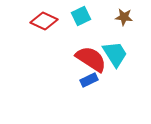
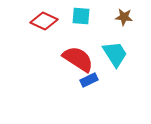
cyan square: rotated 30 degrees clockwise
red semicircle: moved 13 px left
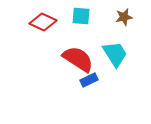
brown star: rotated 18 degrees counterclockwise
red diamond: moved 1 px left, 1 px down
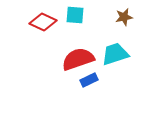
cyan square: moved 6 px left, 1 px up
cyan trapezoid: rotated 76 degrees counterclockwise
red semicircle: rotated 52 degrees counterclockwise
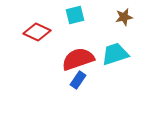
cyan square: rotated 18 degrees counterclockwise
red diamond: moved 6 px left, 10 px down
blue rectangle: moved 11 px left; rotated 30 degrees counterclockwise
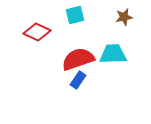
cyan trapezoid: moved 2 px left; rotated 16 degrees clockwise
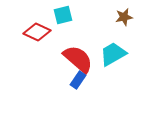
cyan square: moved 12 px left
cyan trapezoid: rotated 28 degrees counterclockwise
red semicircle: rotated 60 degrees clockwise
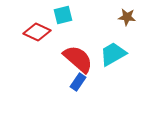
brown star: moved 3 px right; rotated 18 degrees clockwise
blue rectangle: moved 2 px down
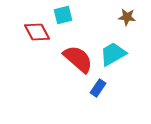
red diamond: rotated 36 degrees clockwise
blue rectangle: moved 20 px right, 6 px down
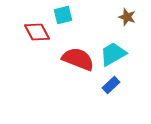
brown star: rotated 12 degrees clockwise
red semicircle: rotated 20 degrees counterclockwise
blue rectangle: moved 13 px right, 3 px up; rotated 12 degrees clockwise
